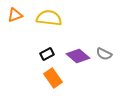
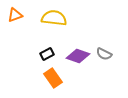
yellow semicircle: moved 5 px right
purple diamond: rotated 20 degrees counterclockwise
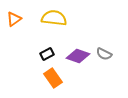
orange triangle: moved 1 px left, 4 px down; rotated 14 degrees counterclockwise
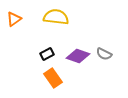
yellow semicircle: moved 2 px right, 1 px up
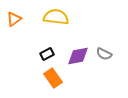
purple diamond: rotated 30 degrees counterclockwise
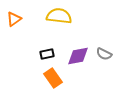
yellow semicircle: moved 3 px right, 1 px up
black rectangle: rotated 16 degrees clockwise
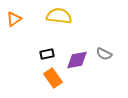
purple diamond: moved 1 px left, 4 px down
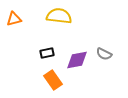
orange triangle: rotated 21 degrees clockwise
black rectangle: moved 1 px up
orange rectangle: moved 2 px down
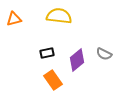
purple diamond: rotated 30 degrees counterclockwise
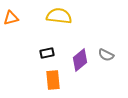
orange triangle: moved 3 px left, 1 px up
gray semicircle: moved 2 px right, 1 px down
purple diamond: moved 3 px right
orange rectangle: rotated 30 degrees clockwise
